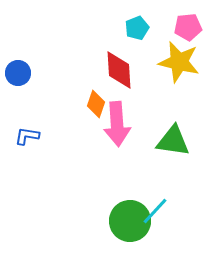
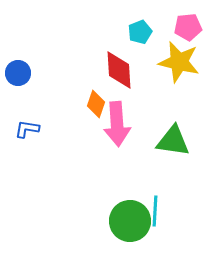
cyan pentagon: moved 3 px right, 4 px down
blue L-shape: moved 7 px up
cyan line: rotated 40 degrees counterclockwise
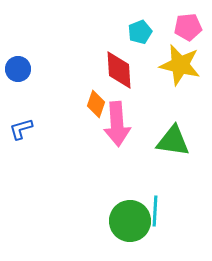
yellow star: moved 1 px right, 3 px down
blue circle: moved 4 px up
blue L-shape: moved 6 px left; rotated 25 degrees counterclockwise
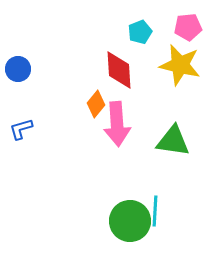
orange diamond: rotated 20 degrees clockwise
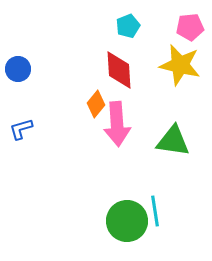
pink pentagon: moved 2 px right
cyan pentagon: moved 12 px left, 6 px up
cyan line: rotated 12 degrees counterclockwise
green circle: moved 3 px left
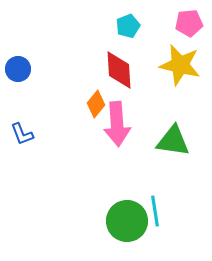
pink pentagon: moved 1 px left, 4 px up
blue L-shape: moved 1 px right, 5 px down; rotated 95 degrees counterclockwise
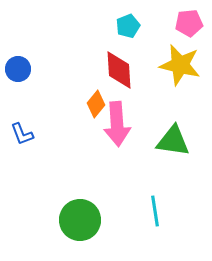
green circle: moved 47 px left, 1 px up
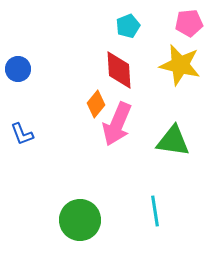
pink arrow: rotated 27 degrees clockwise
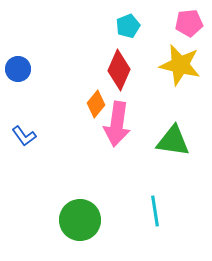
red diamond: rotated 27 degrees clockwise
pink arrow: rotated 15 degrees counterclockwise
blue L-shape: moved 2 px right, 2 px down; rotated 15 degrees counterclockwise
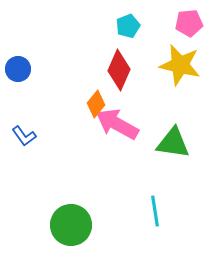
pink arrow: rotated 111 degrees clockwise
green triangle: moved 2 px down
green circle: moved 9 px left, 5 px down
